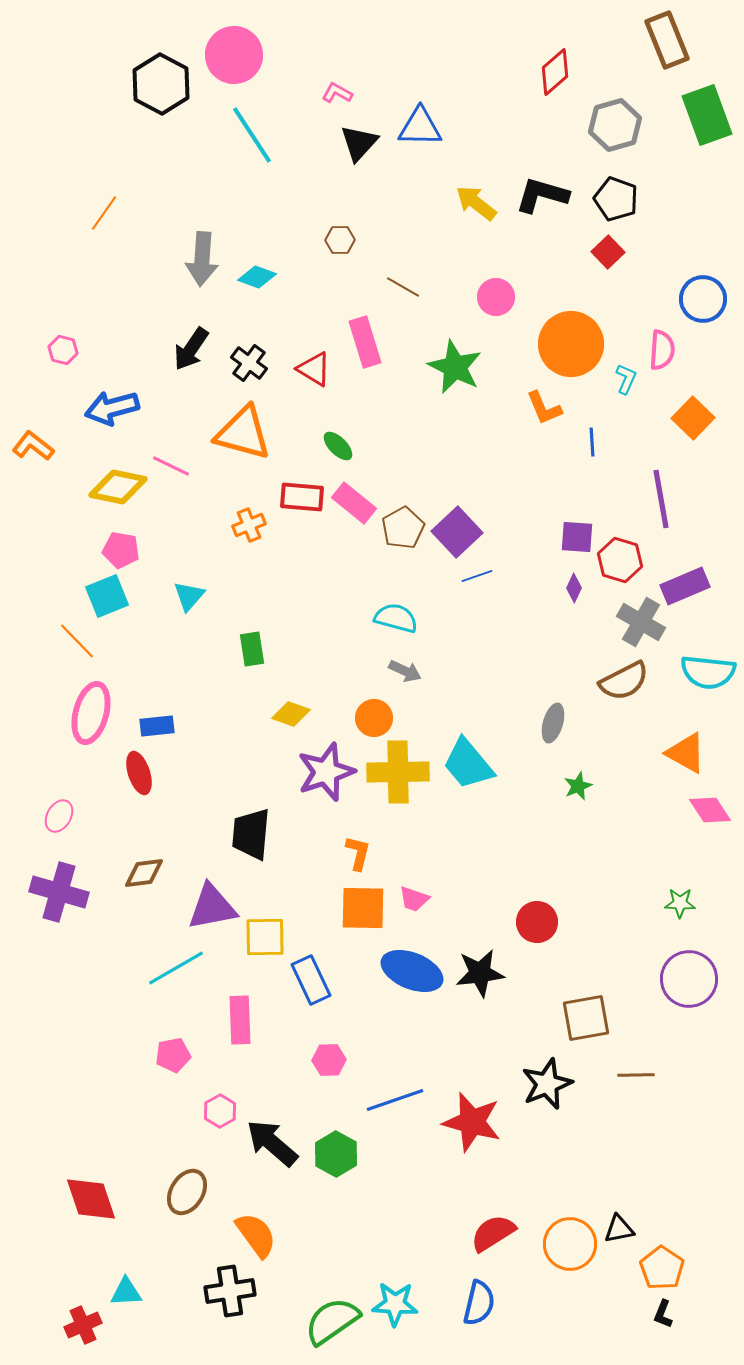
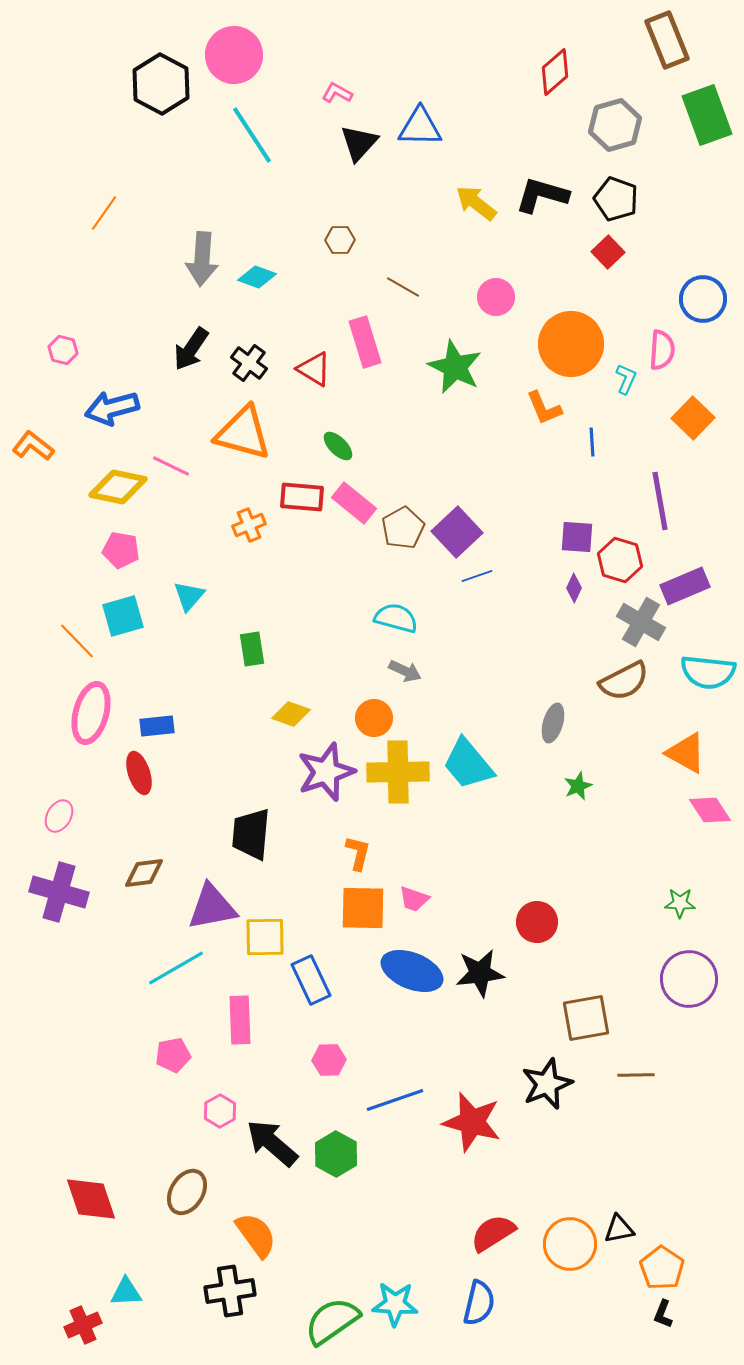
purple line at (661, 499): moved 1 px left, 2 px down
cyan square at (107, 596): moved 16 px right, 20 px down; rotated 6 degrees clockwise
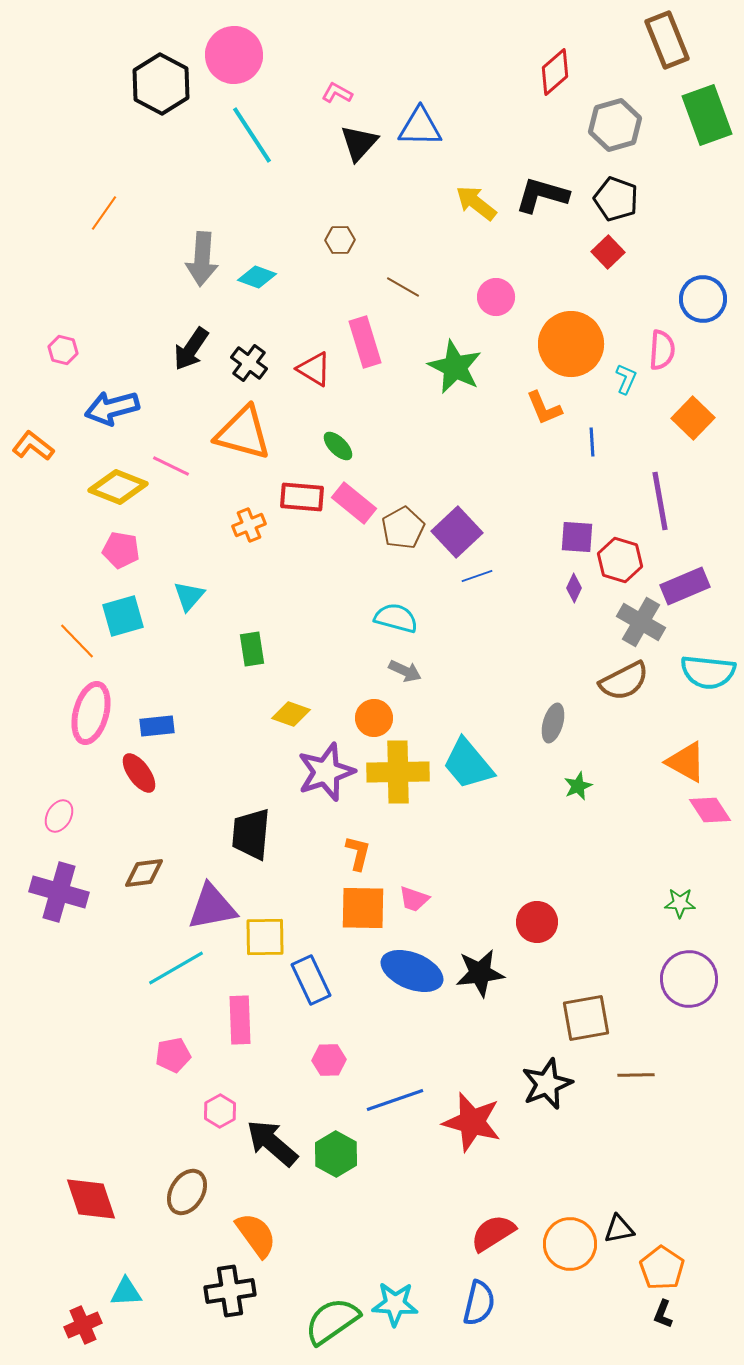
yellow diamond at (118, 487): rotated 10 degrees clockwise
orange triangle at (686, 753): moved 9 px down
red ellipse at (139, 773): rotated 18 degrees counterclockwise
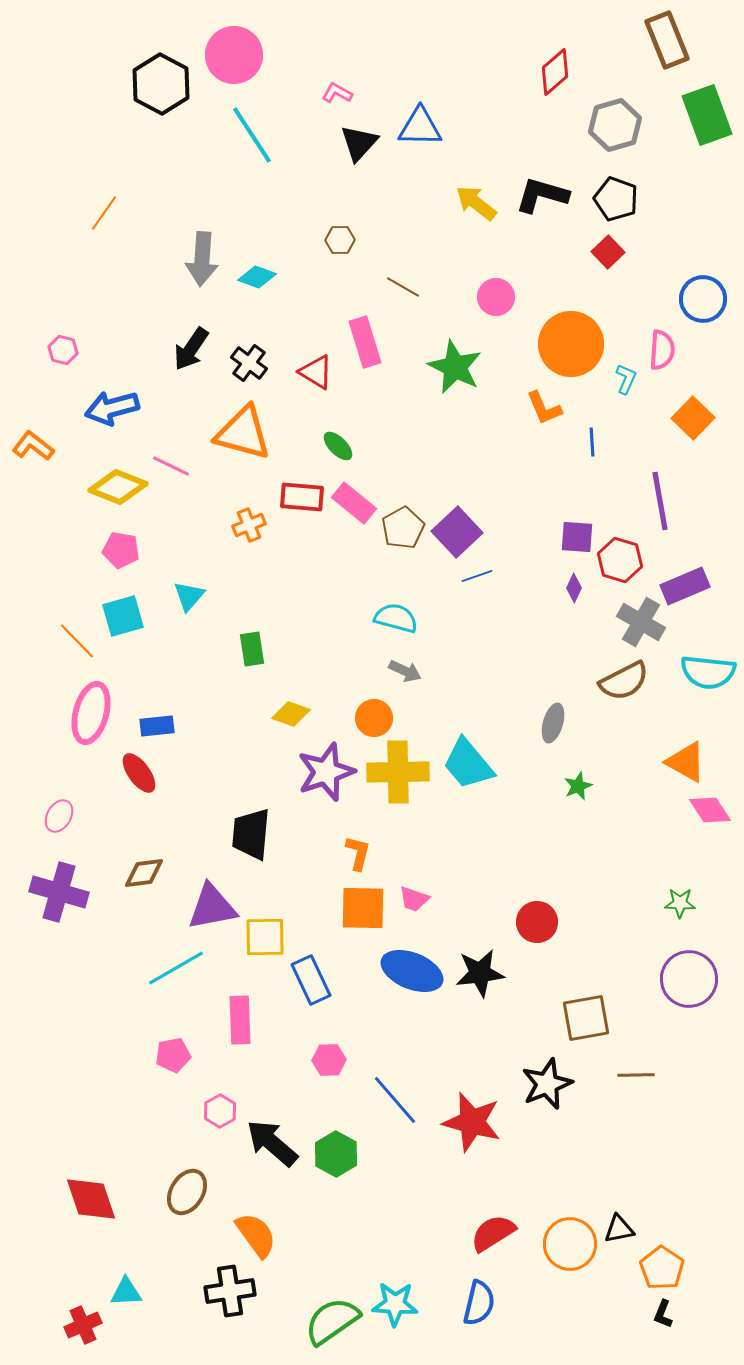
red triangle at (314, 369): moved 2 px right, 3 px down
blue line at (395, 1100): rotated 68 degrees clockwise
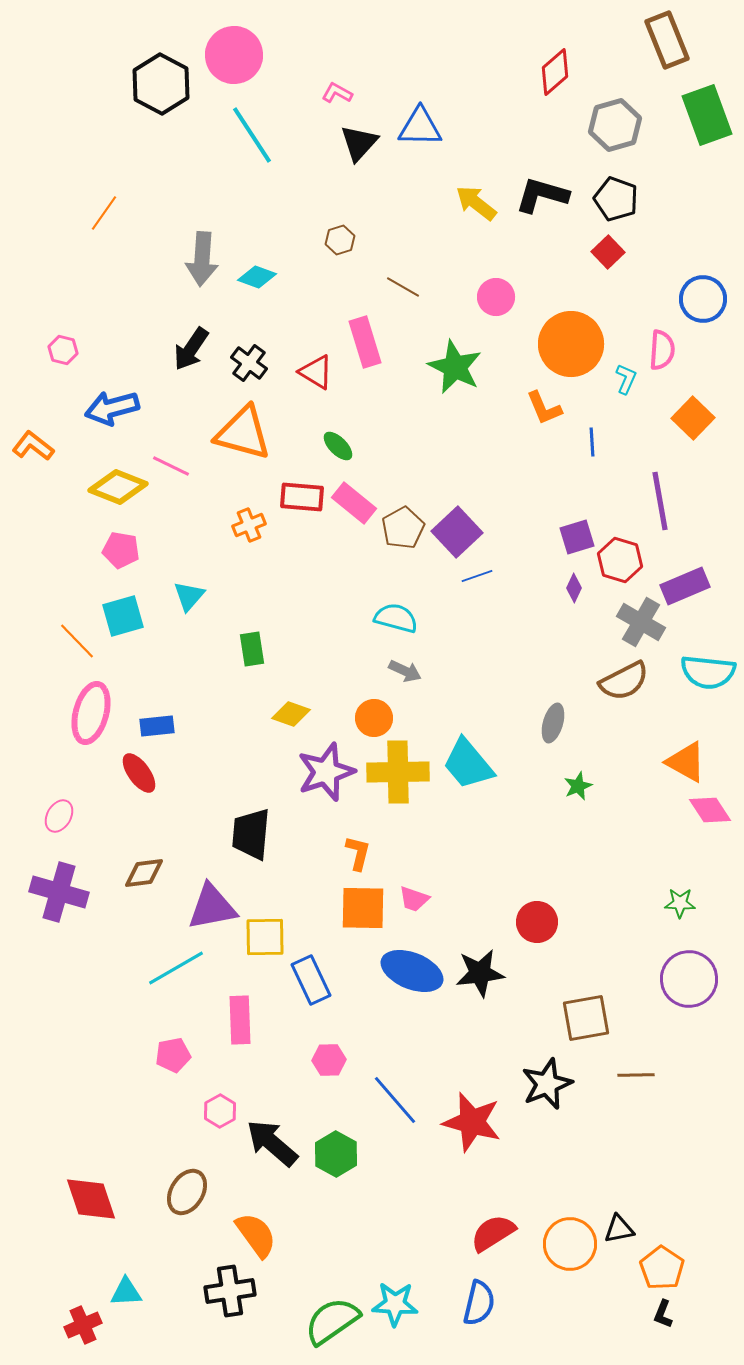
brown hexagon at (340, 240): rotated 16 degrees counterclockwise
purple square at (577, 537): rotated 21 degrees counterclockwise
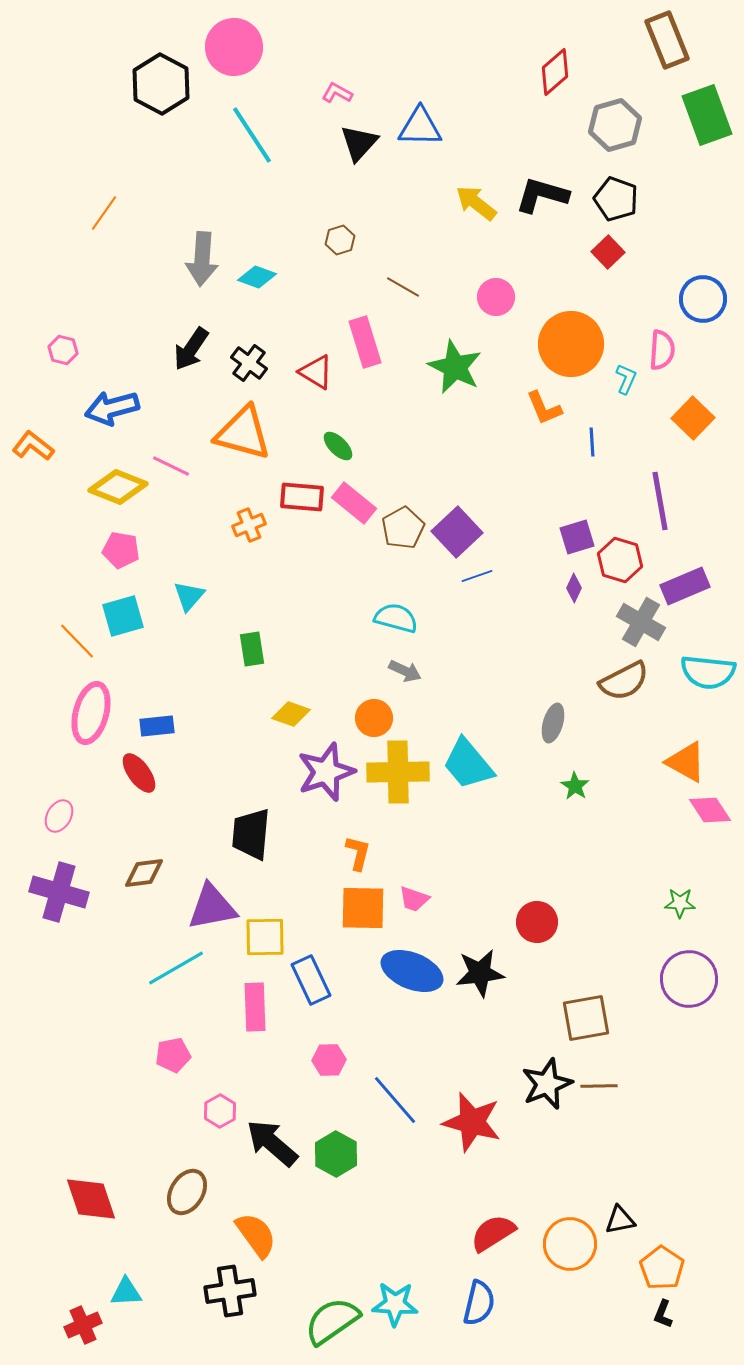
pink circle at (234, 55): moved 8 px up
green star at (578, 786): moved 3 px left; rotated 16 degrees counterclockwise
pink rectangle at (240, 1020): moved 15 px right, 13 px up
brown line at (636, 1075): moved 37 px left, 11 px down
black triangle at (619, 1229): moved 1 px right, 9 px up
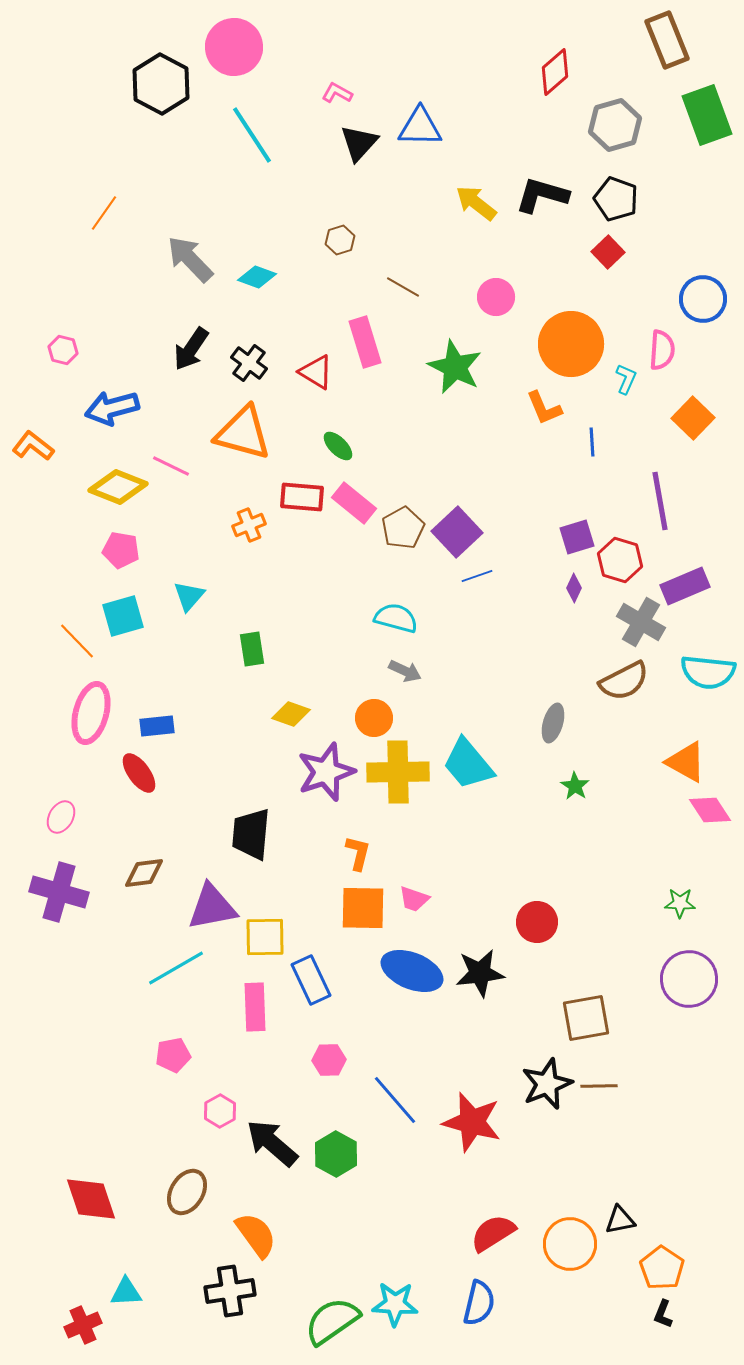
gray arrow at (202, 259): moved 12 px left; rotated 132 degrees clockwise
pink ellipse at (59, 816): moved 2 px right, 1 px down
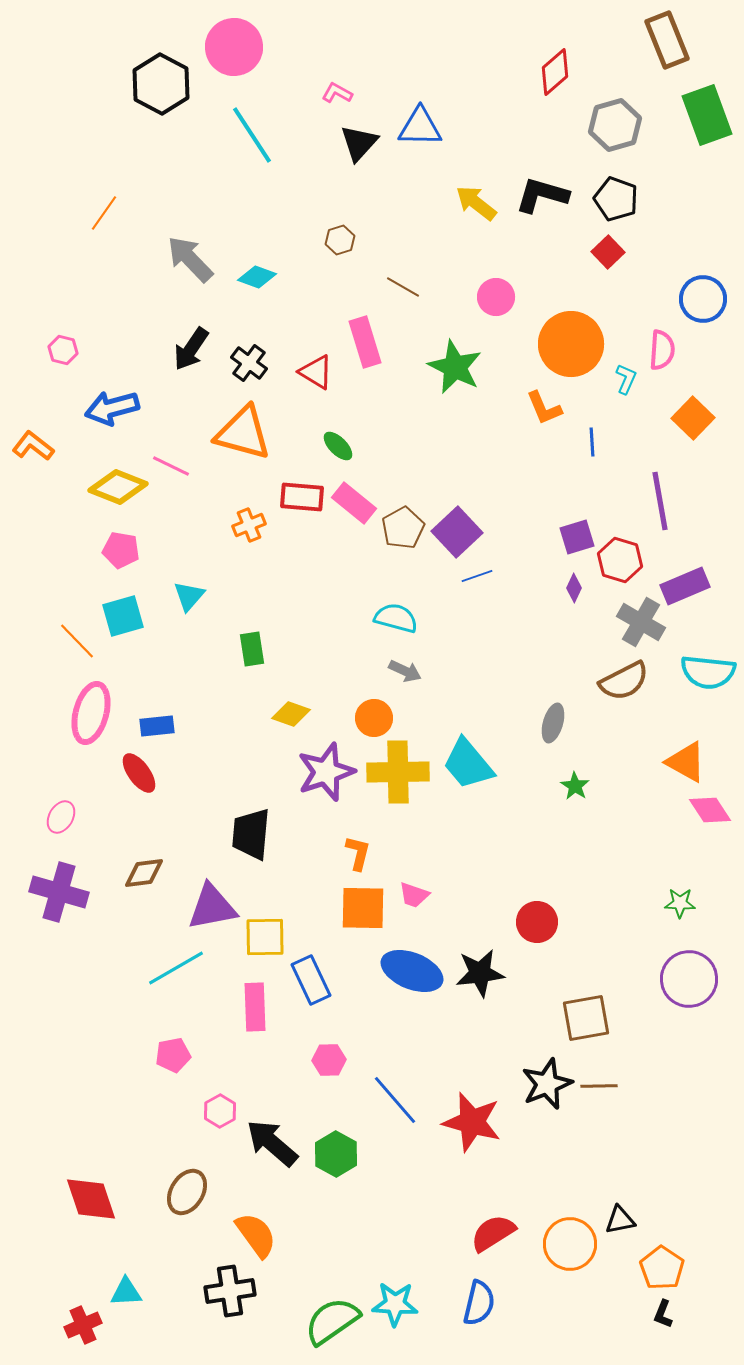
pink trapezoid at (414, 899): moved 4 px up
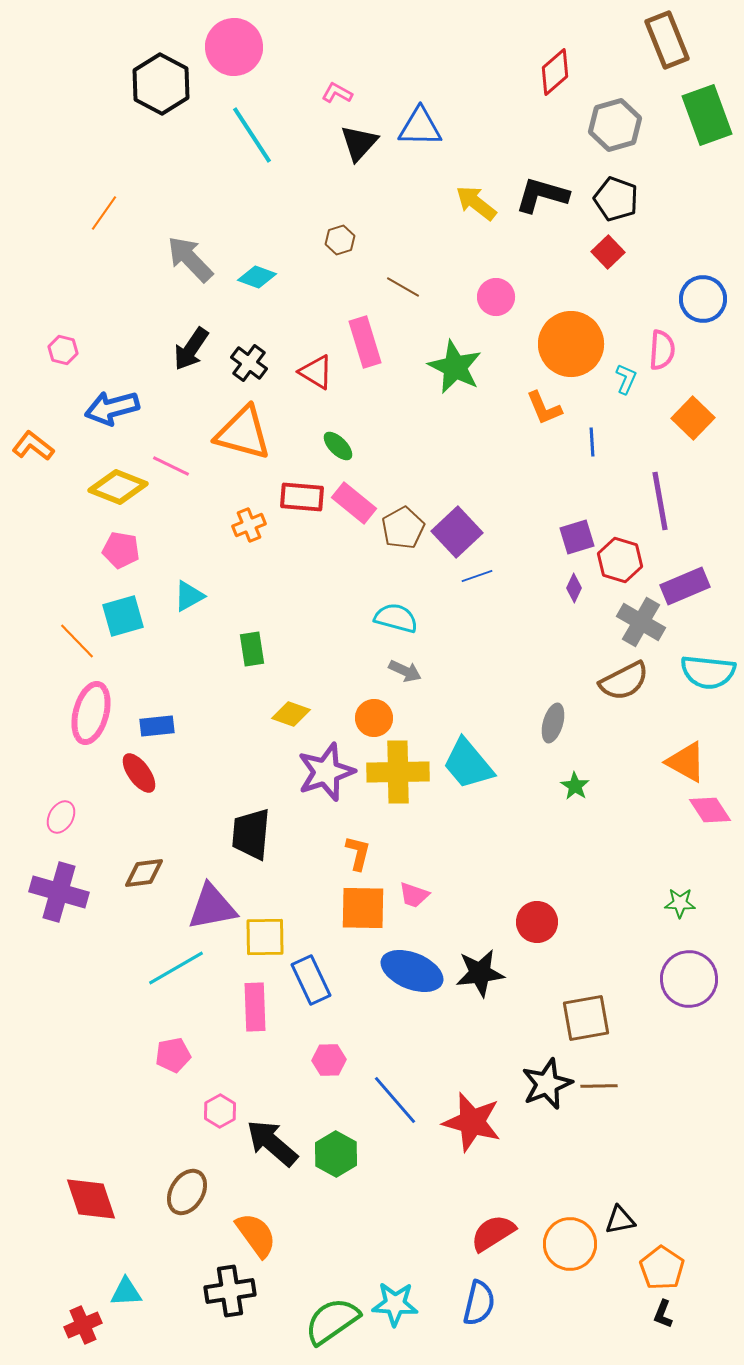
cyan triangle at (189, 596): rotated 20 degrees clockwise
